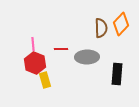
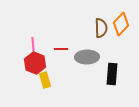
black rectangle: moved 5 px left
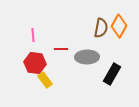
orange diamond: moved 2 px left, 2 px down; rotated 15 degrees counterclockwise
brown semicircle: rotated 12 degrees clockwise
pink line: moved 9 px up
red hexagon: rotated 15 degrees counterclockwise
black rectangle: rotated 25 degrees clockwise
yellow rectangle: rotated 21 degrees counterclockwise
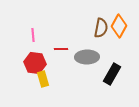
yellow rectangle: moved 2 px left, 1 px up; rotated 21 degrees clockwise
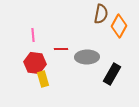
brown semicircle: moved 14 px up
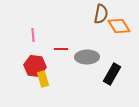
orange diamond: rotated 60 degrees counterclockwise
red hexagon: moved 3 px down
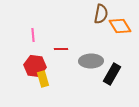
orange diamond: moved 1 px right
gray ellipse: moved 4 px right, 4 px down
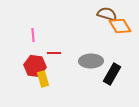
brown semicircle: moved 6 px right; rotated 84 degrees counterclockwise
red line: moved 7 px left, 4 px down
